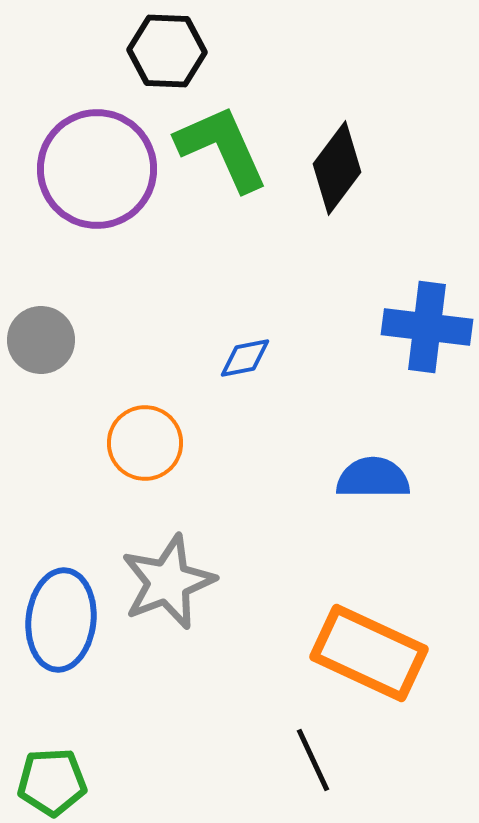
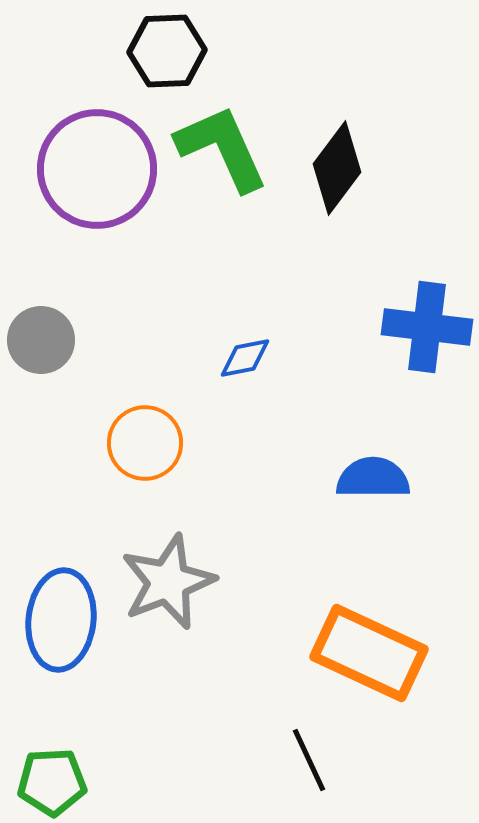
black hexagon: rotated 4 degrees counterclockwise
black line: moved 4 px left
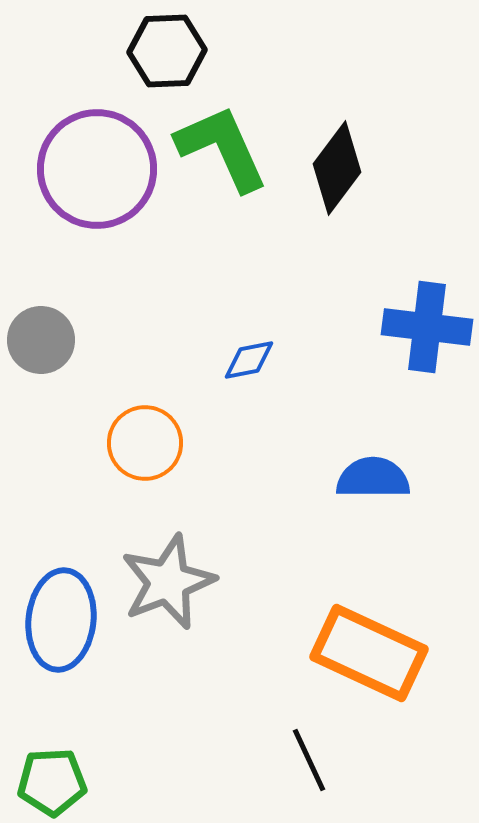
blue diamond: moved 4 px right, 2 px down
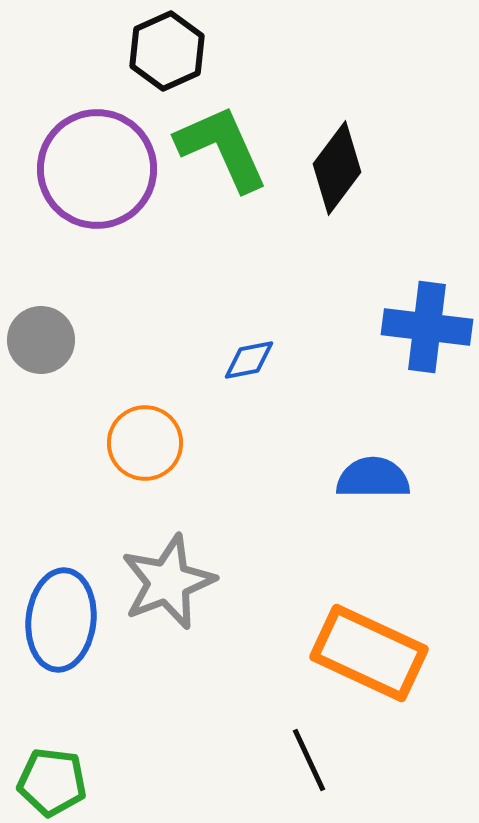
black hexagon: rotated 22 degrees counterclockwise
green pentagon: rotated 10 degrees clockwise
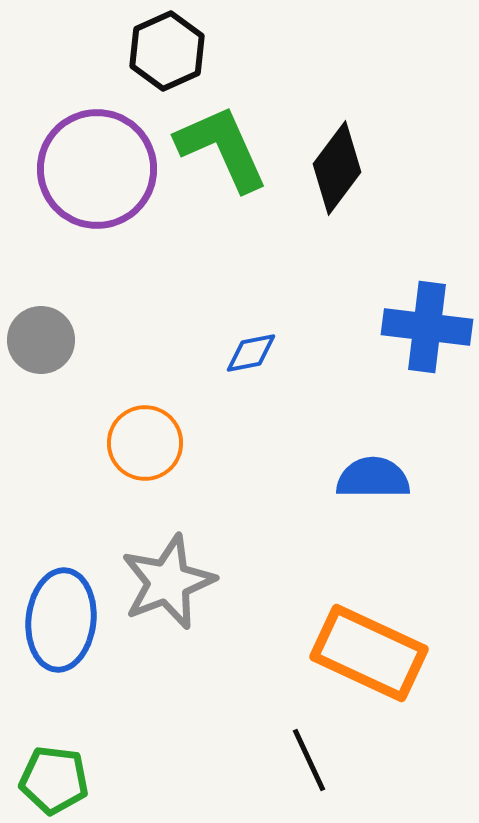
blue diamond: moved 2 px right, 7 px up
green pentagon: moved 2 px right, 2 px up
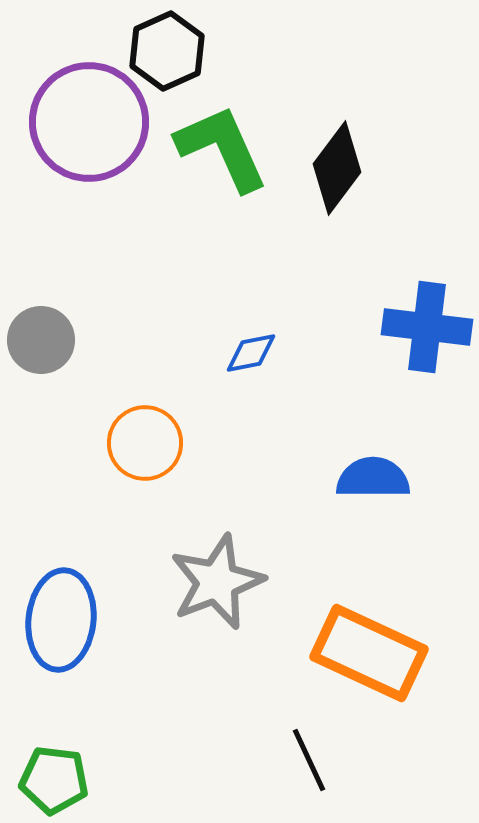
purple circle: moved 8 px left, 47 px up
gray star: moved 49 px right
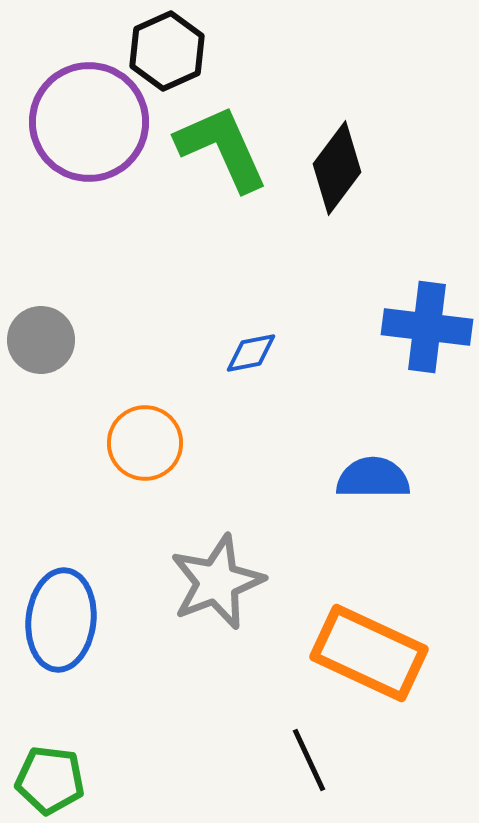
green pentagon: moved 4 px left
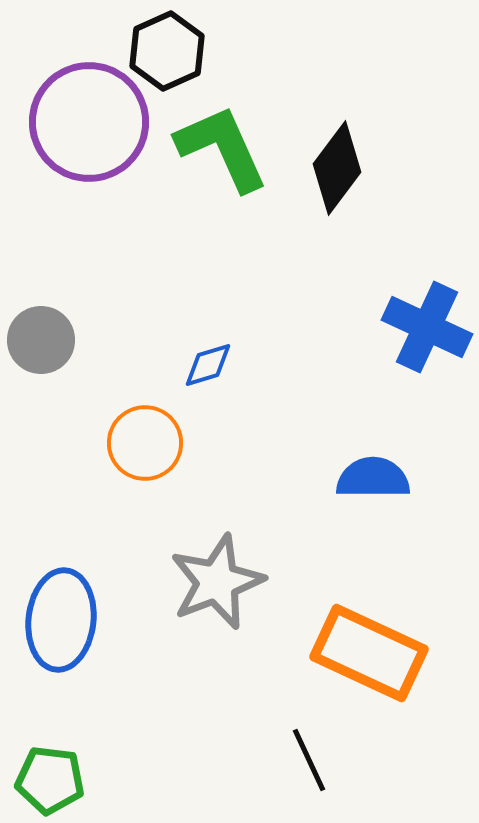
blue cross: rotated 18 degrees clockwise
blue diamond: moved 43 px left, 12 px down; rotated 6 degrees counterclockwise
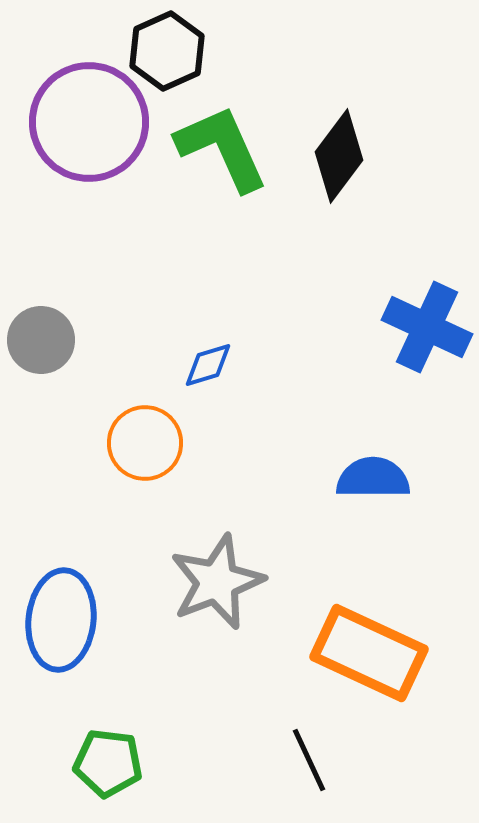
black diamond: moved 2 px right, 12 px up
green pentagon: moved 58 px right, 17 px up
